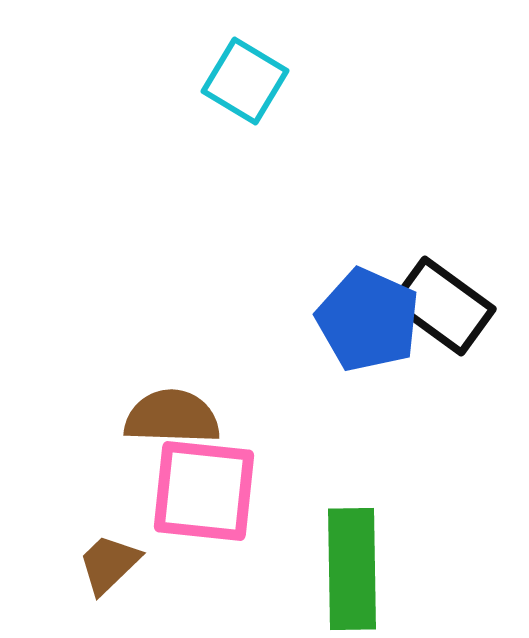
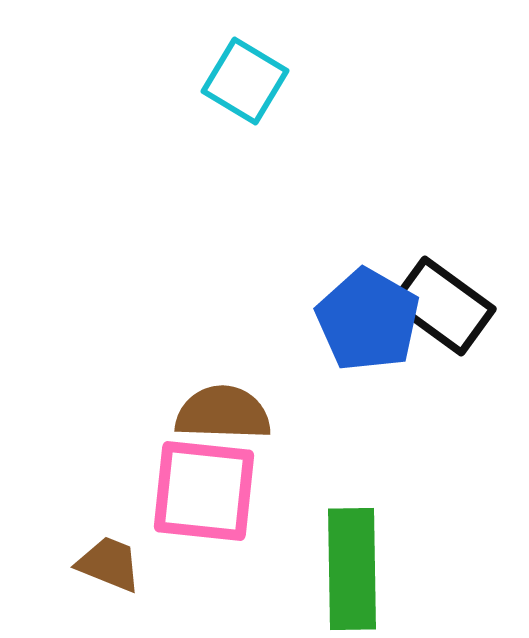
blue pentagon: rotated 6 degrees clockwise
brown semicircle: moved 51 px right, 4 px up
brown trapezoid: rotated 66 degrees clockwise
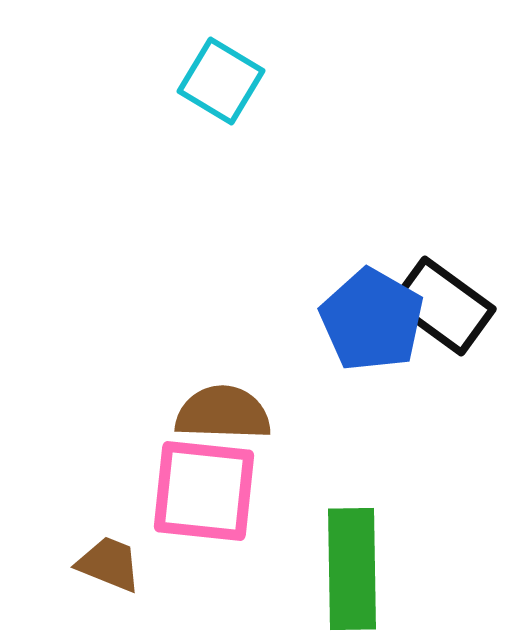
cyan square: moved 24 px left
blue pentagon: moved 4 px right
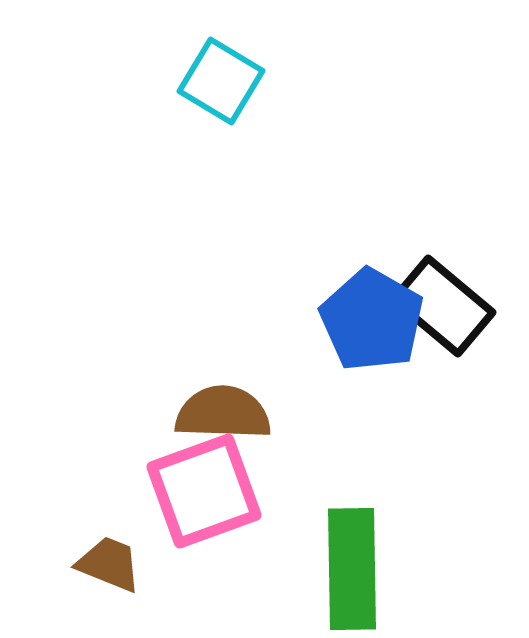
black rectangle: rotated 4 degrees clockwise
pink square: rotated 26 degrees counterclockwise
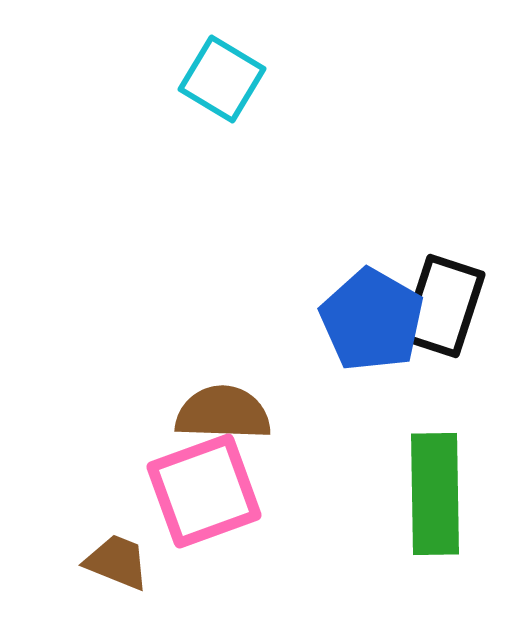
cyan square: moved 1 px right, 2 px up
black rectangle: rotated 68 degrees clockwise
brown trapezoid: moved 8 px right, 2 px up
green rectangle: moved 83 px right, 75 px up
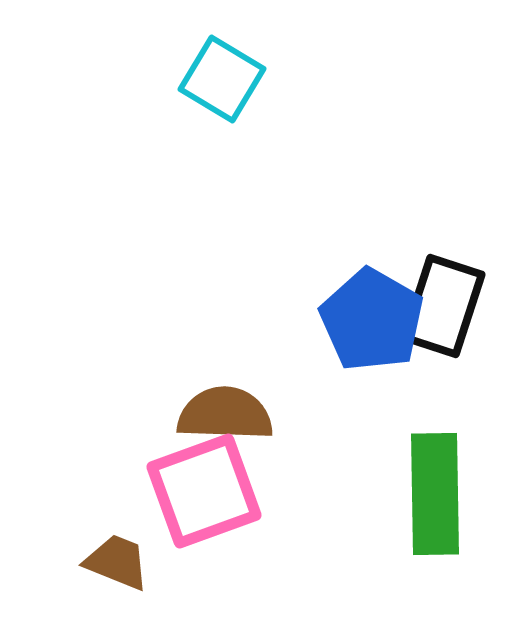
brown semicircle: moved 2 px right, 1 px down
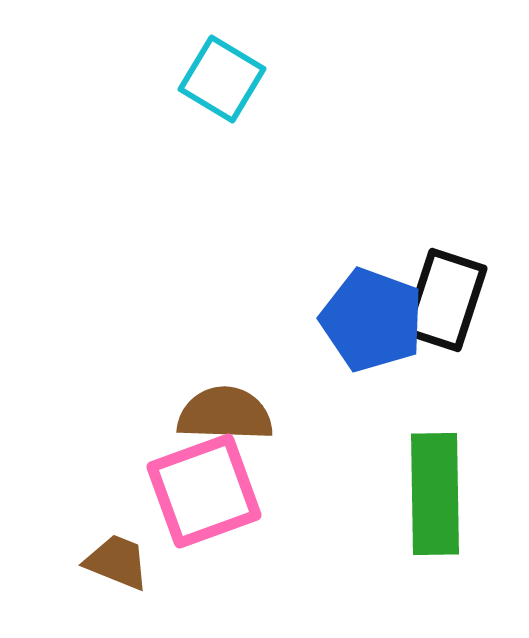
black rectangle: moved 2 px right, 6 px up
blue pentagon: rotated 10 degrees counterclockwise
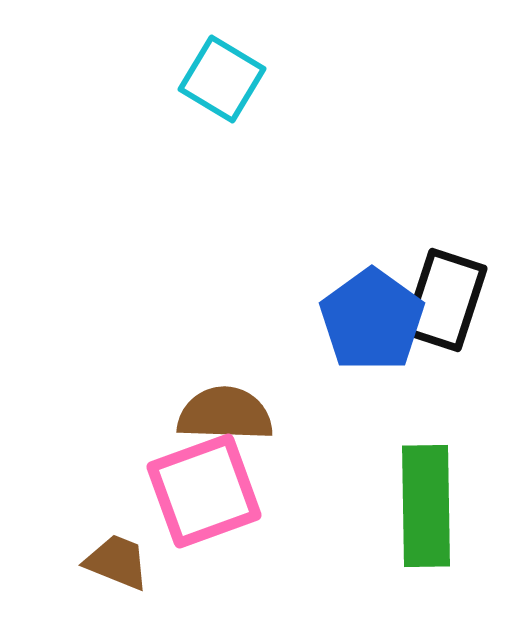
blue pentagon: rotated 16 degrees clockwise
green rectangle: moved 9 px left, 12 px down
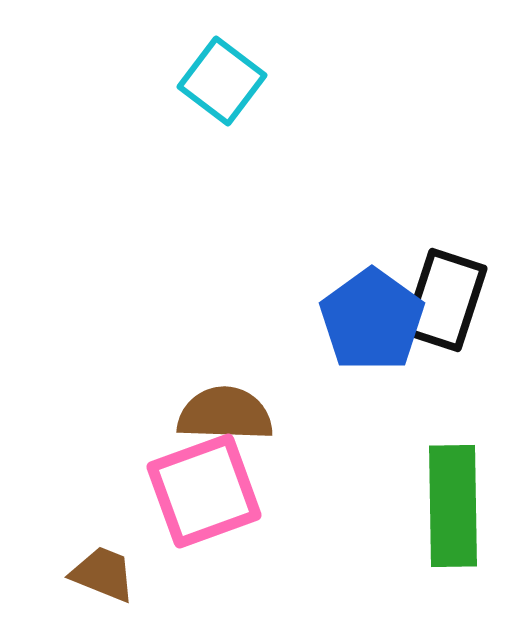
cyan square: moved 2 px down; rotated 6 degrees clockwise
green rectangle: moved 27 px right
brown trapezoid: moved 14 px left, 12 px down
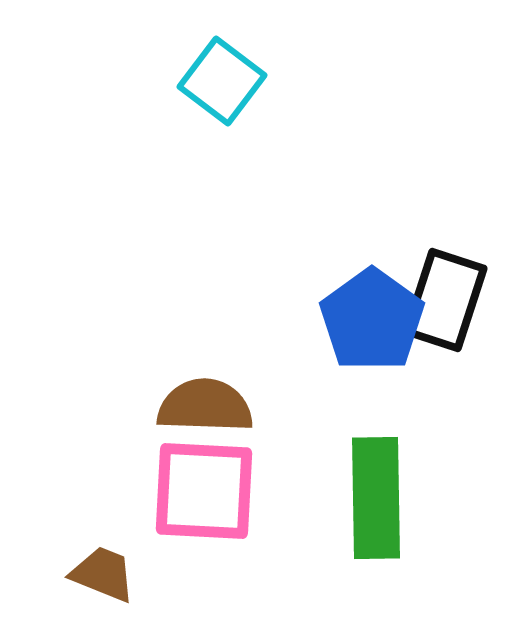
brown semicircle: moved 20 px left, 8 px up
pink square: rotated 23 degrees clockwise
green rectangle: moved 77 px left, 8 px up
